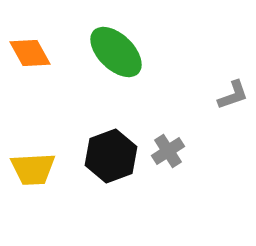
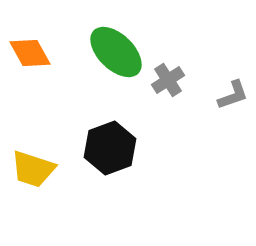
gray cross: moved 71 px up
black hexagon: moved 1 px left, 8 px up
yellow trapezoid: rotated 21 degrees clockwise
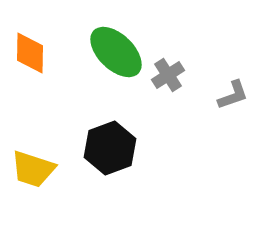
orange diamond: rotated 30 degrees clockwise
gray cross: moved 5 px up
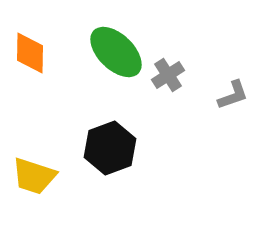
yellow trapezoid: moved 1 px right, 7 px down
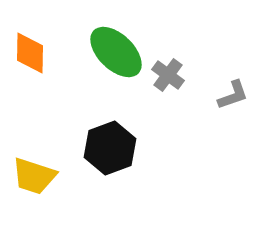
gray cross: rotated 20 degrees counterclockwise
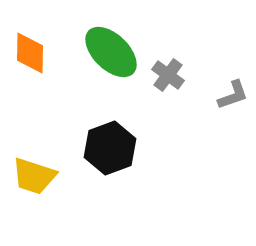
green ellipse: moved 5 px left
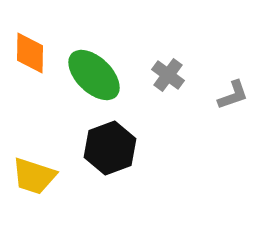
green ellipse: moved 17 px left, 23 px down
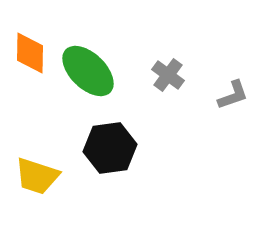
green ellipse: moved 6 px left, 4 px up
black hexagon: rotated 12 degrees clockwise
yellow trapezoid: moved 3 px right
